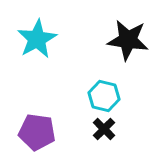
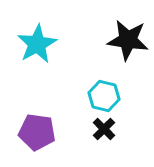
cyan star: moved 5 px down
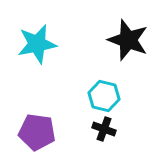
black star: rotated 12 degrees clockwise
cyan star: rotated 18 degrees clockwise
black cross: rotated 25 degrees counterclockwise
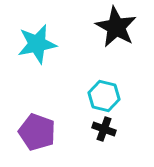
black star: moved 12 px left, 13 px up; rotated 9 degrees clockwise
purple pentagon: rotated 12 degrees clockwise
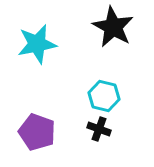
black star: moved 3 px left
black cross: moved 5 px left
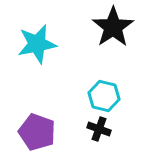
black star: rotated 9 degrees clockwise
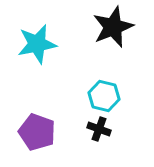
black star: rotated 12 degrees clockwise
